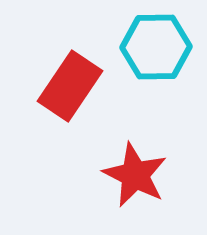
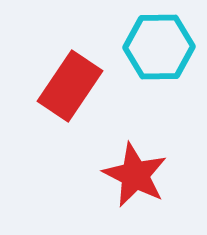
cyan hexagon: moved 3 px right
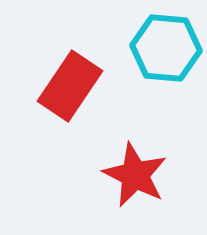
cyan hexagon: moved 7 px right, 1 px down; rotated 6 degrees clockwise
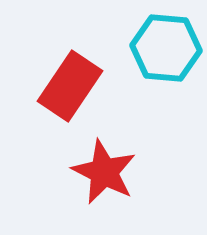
red star: moved 31 px left, 3 px up
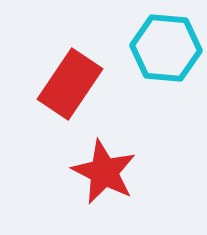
red rectangle: moved 2 px up
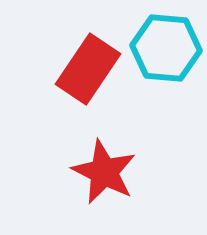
red rectangle: moved 18 px right, 15 px up
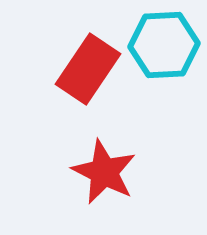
cyan hexagon: moved 2 px left, 3 px up; rotated 8 degrees counterclockwise
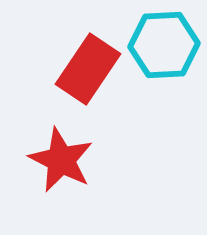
red star: moved 43 px left, 12 px up
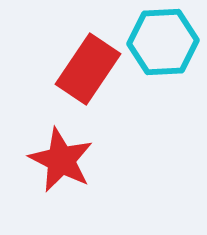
cyan hexagon: moved 1 px left, 3 px up
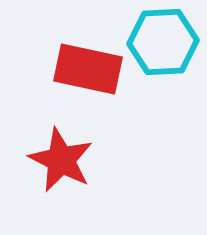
red rectangle: rotated 68 degrees clockwise
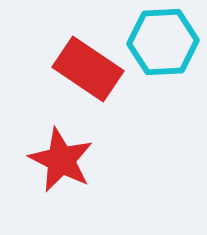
red rectangle: rotated 22 degrees clockwise
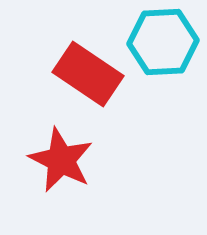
red rectangle: moved 5 px down
